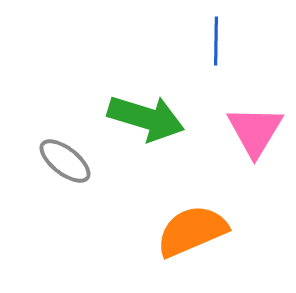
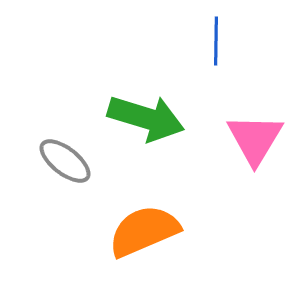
pink triangle: moved 8 px down
orange semicircle: moved 48 px left
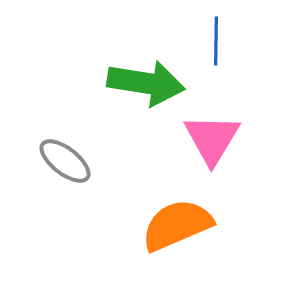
green arrow: moved 35 px up; rotated 8 degrees counterclockwise
pink triangle: moved 43 px left
orange semicircle: moved 33 px right, 6 px up
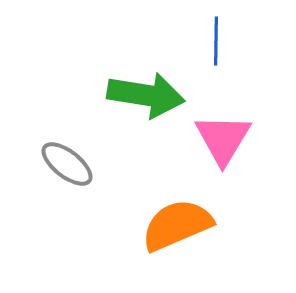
green arrow: moved 12 px down
pink triangle: moved 11 px right
gray ellipse: moved 2 px right, 3 px down
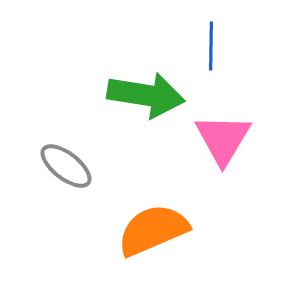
blue line: moved 5 px left, 5 px down
gray ellipse: moved 1 px left, 2 px down
orange semicircle: moved 24 px left, 5 px down
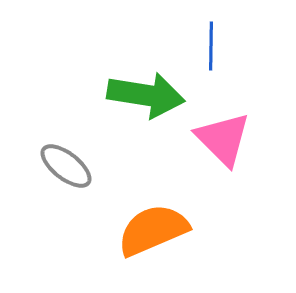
pink triangle: rotated 16 degrees counterclockwise
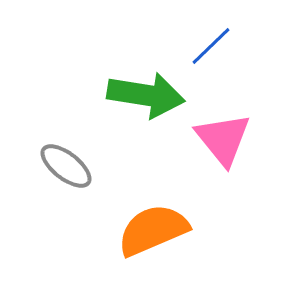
blue line: rotated 45 degrees clockwise
pink triangle: rotated 6 degrees clockwise
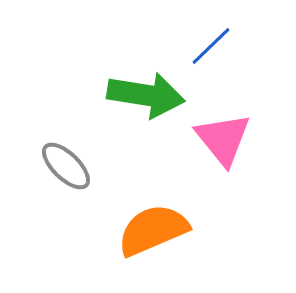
gray ellipse: rotated 6 degrees clockwise
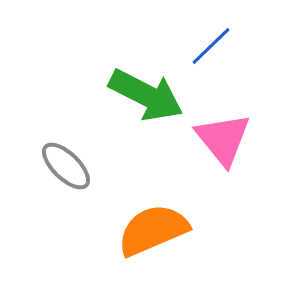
green arrow: rotated 18 degrees clockwise
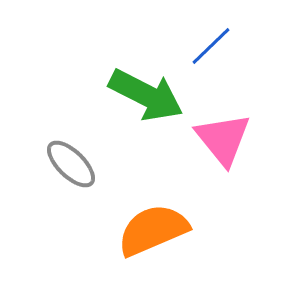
gray ellipse: moved 5 px right, 2 px up
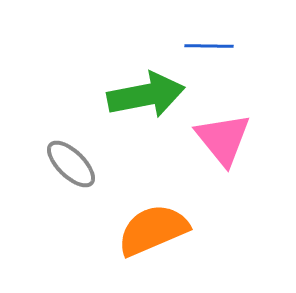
blue line: moved 2 px left; rotated 45 degrees clockwise
green arrow: rotated 38 degrees counterclockwise
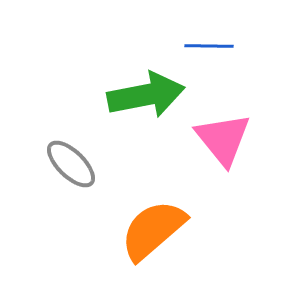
orange semicircle: rotated 18 degrees counterclockwise
